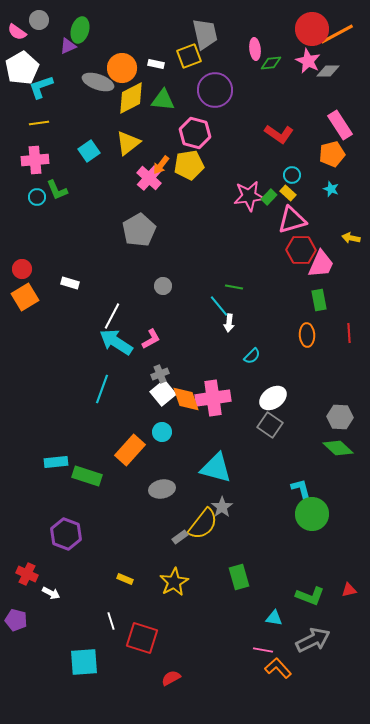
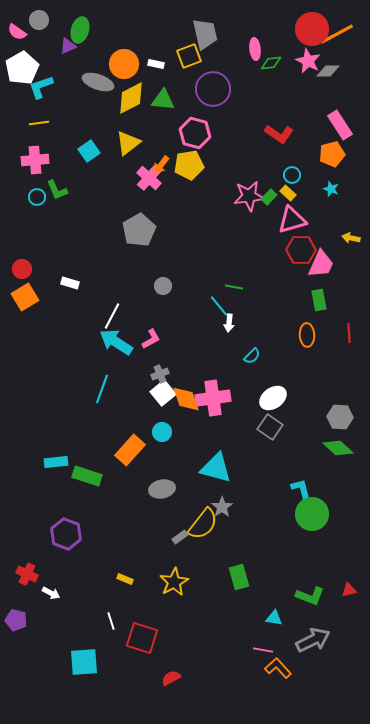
orange circle at (122, 68): moved 2 px right, 4 px up
purple circle at (215, 90): moved 2 px left, 1 px up
gray square at (270, 425): moved 2 px down
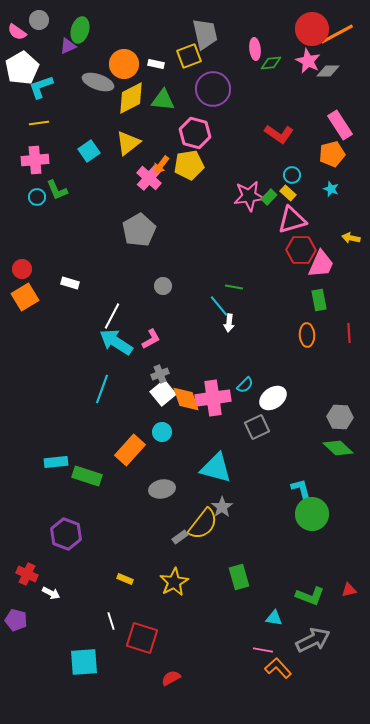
cyan semicircle at (252, 356): moved 7 px left, 29 px down
gray square at (270, 427): moved 13 px left; rotated 30 degrees clockwise
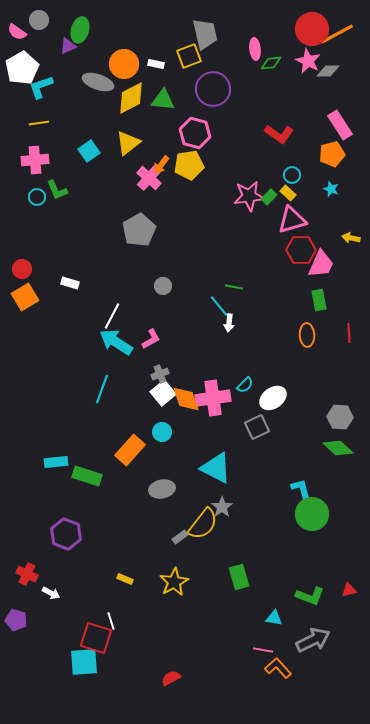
cyan triangle at (216, 468): rotated 12 degrees clockwise
red square at (142, 638): moved 46 px left
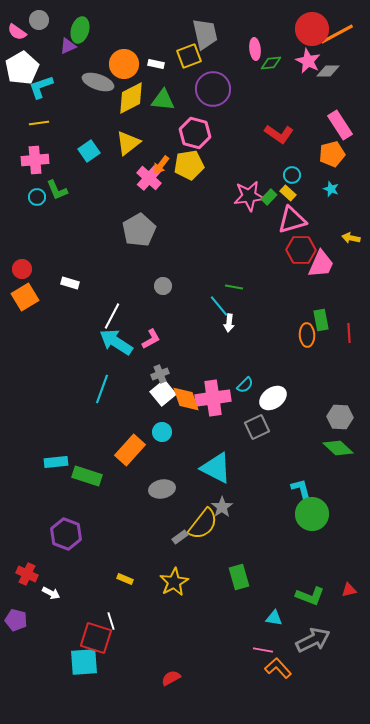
green rectangle at (319, 300): moved 2 px right, 20 px down
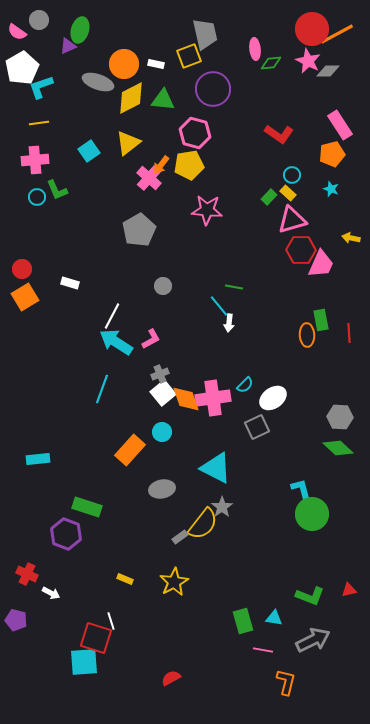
pink star at (249, 196): moved 42 px left, 14 px down; rotated 12 degrees clockwise
cyan rectangle at (56, 462): moved 18 px left, 3 px up
green rectangle at (87, 476): moved 31 px down
green rectangle at (239, 577): moved 4 px right, 44 px down
orange L-shape at (278, 668): moved 8 px right, 14 px down; rotated 56 degrees clockwise
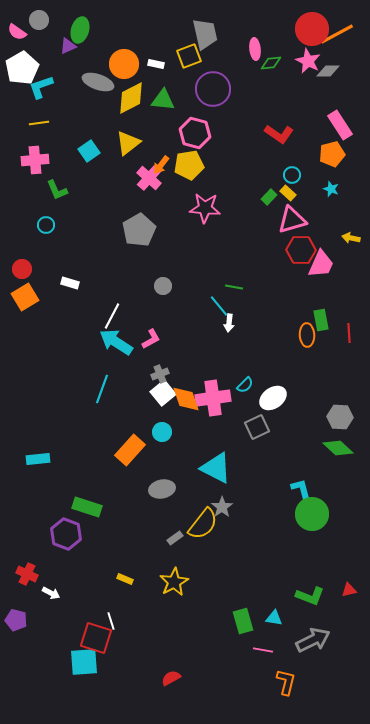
cyan circle at (37, 197): moved 9 px right, 28 px down
pink star at (207, 210): moved 2 px left, 2 px up
gray rectangle at (180, 537): moved 5 px left, 1 px down
